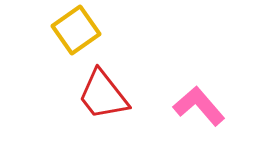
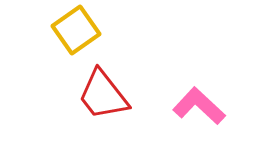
pink L-shape: rotated 6 degrees counterclockwise
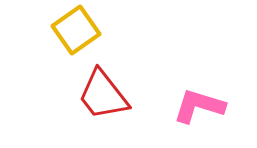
pink L-shape: rotated 26 degrees counterclockwise
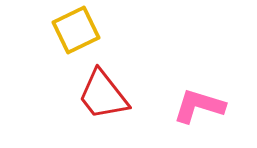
yellow square: rotated 9 degrees clockwise
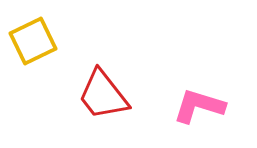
yellow square: moved 43 px left, 11 px down
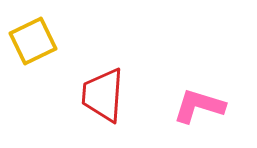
red trapezoid: rotated 42 degrees clockwise
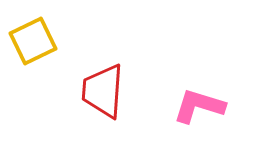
red trapezoid: moved 4 px up
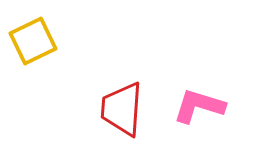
red trapezoid: moved 19 px right, 18 px down
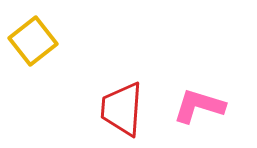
yellow square: rotated 12 degrees counterclockwise
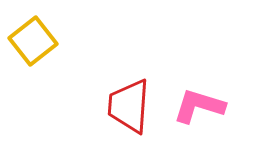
red trapezoid: moved 7 px right, 3 px up
